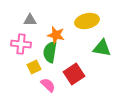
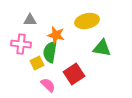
yellow square: moved 3 px right, 4 px up
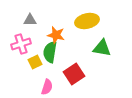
pink cross: rotated 24 degrees counterclockwise
yellow square: moved 2 px left, 1 px up
pink semicircle: moved 1 px left, 2 px down; rotated 63 degrees clockwise
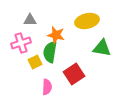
pink cross: moved 1 px up
pink semicircle: rotated 14 degrees counterclockwise
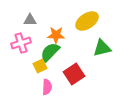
yellow ellipse: rotated 20 degrees counterclockwise
orange star: rotated 12 degrees counterclockwise
green triangle: rotated 24 degrees counterclockwise
green semicircle: rotated 35 degrees clockwise
yellow square: moved 5 px right, 4 px down
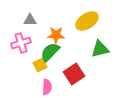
green triangle: moved 2 px left, 1 px down
yellow square: moved 1 px up
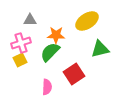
yellow square: moved 20 px left, 5 px up
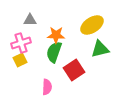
yellow ellipse: moved 5 px right, 4 px down
green semicircle: moved 4 px right; rotated 25 degrees counterclockwise
red square: moved 4 px up
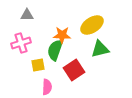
gray triangle: moved 3 px left, 5 px up
orange star: moved 6 px right
green semicircle: moved 1 px right, 2 px up
yellow square: moved 18 px right, 5 px down; rotated 16 degrees clockwise
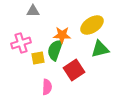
gray triangle: moved 6 px right, 4 px up
yellow square: moved 7 px up
